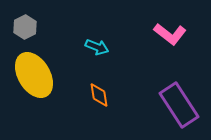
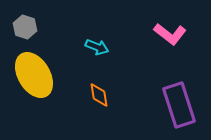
gray hexagon: rotated 15 degrees counterclockwise
purple rectangle: rotated 15 degrees clockwise
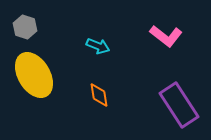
pink L-shape: moved 4 px left, 2 px down
cyan arrow: moved 1 px right, 1 px up
purple rectangle: rotated 15 degrees counterclockwise
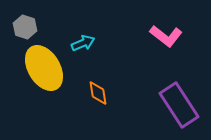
cyan arrow: moved 15 px left, 3 px up; rotated 45 degrees counterclockwise
yellow ellipse: moved 10 px right, 7 px up
orange diamond: moved 1 px left, 2 px up
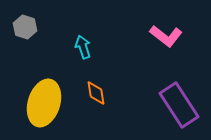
cyan arrow: moved 4 px down; rotated 85 degrees counterclockwise
yellow ellipse: moved 35 px down; rotated 48 degrees clockwise
orange diamond: moved 2 px left
